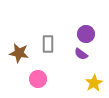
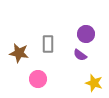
purple semicircle: moved 1 px left, 1 px down
yellow star: rotated 24 degrees counterclockwise
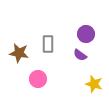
yellow star: moved 1 px down
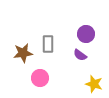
brown star: moved 4 px right; rotated 18 degrees counterclockwise
pink circle: moved 2 px right, 1 px up
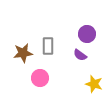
purple circle: moved 1 px right
gray rectangle: moved 2 px down
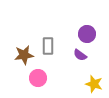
brown star: moved 1 px right, 2 px down
pink circle: moved 2 px left
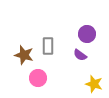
brown star: rotated 24 degrees clockwise
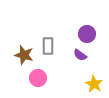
yellow star: rotated 12 degrees clockwise
